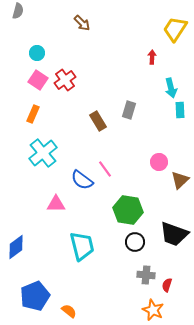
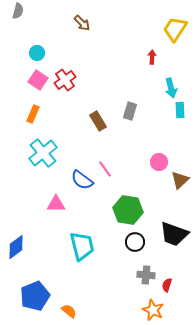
gray rectangle: moved 1 px right, 1 px down
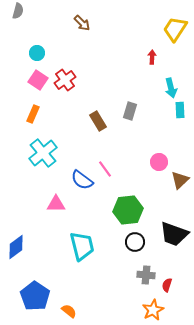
green hexagon: rotated 16 degrees counterclockwise
blue pentagon: rotated 16 degrees counterclockwise
orange star: rotated 20 degrees clockwise
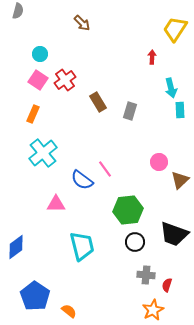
cyan circle: moved 3 px right, 1 px down
brown rectangle: moved 19 px up
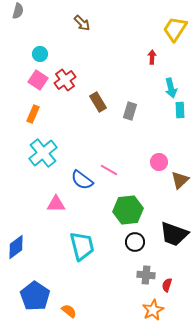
pink line: moved 4 px right, 1 px down; rotated 24 degrees counterclockwise
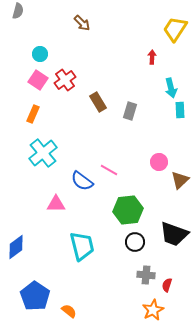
blue semicircle: moved 1 px down
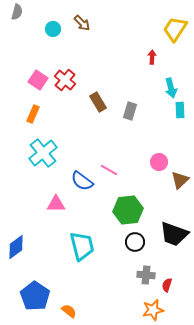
gray semicircle: moved 1 px left, 1 px down
cyan circle: moved 13 px right, 25 px up
red cross: rotated 15 degrees counterclockwise
orange star: rotated 15 degrees clockwise
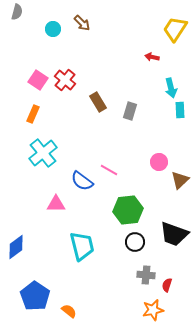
red arrow: rotated 80 degrees counterclockwise
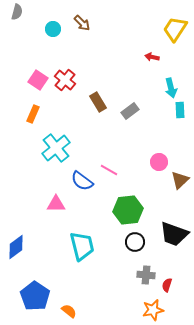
gray rectangle: rotated 36 degrees clockwise
cyan cross: moved 13 px right, 5 px up
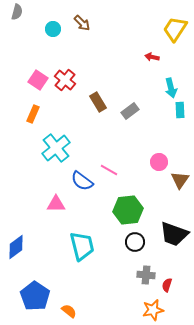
brown triangle: rotated 12 degrees counterclockwise
